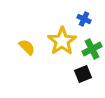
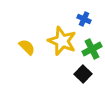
yellow star: rotated 16 degrees counterclockwise
black square: rotated 24 degrees counterclockwise
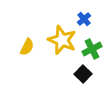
blue cross: rotated 24 degrees clockwise
yellow star: moved 1 px up
yellow semicircle: rotated 72 degrees clockwise
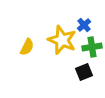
blue cross: moved 6 px down
green cross: moved 2 px up; rotated 18 degrees clockwise
black square: moved 1 px right, 2 px up; rotated 24 degrees clockwise
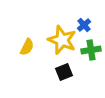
green cross: moved 1 px left, 3 px down
black square: moved 20 px left
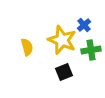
yellow semicircle: rotated 42 degrees counterclockwise
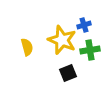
blue cross: rotated 24 degrees clockwise
green cross: moved 1 px left
black square: moved 4 px right, 1 px down
